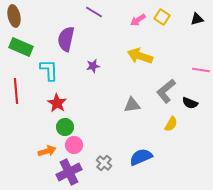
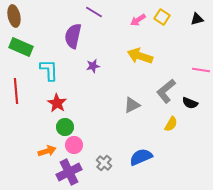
purple semicircle: moved 7 px right, 3 px up
gray triangle: rotated 18 degrees counterclockwise
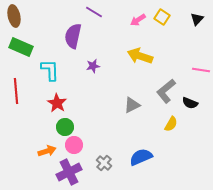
black triangle: rotated 32 degrees counterclockwise
cyan L-shape: moved 1 px right
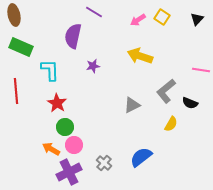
brown ellipse: moved 1 px up
orange arrow: moved 4 px right, 2 px up; rotated 132 degrees counterclockwise
blue semicircle: rotated 15 degrees counterclockwise
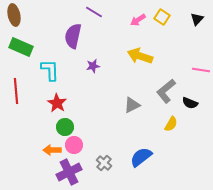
orange arrow: moved 1 px right, 1 px down; rotated 30 degrees counterclockwise
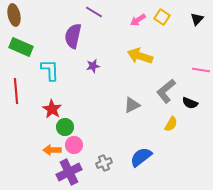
red star: moved 5 px left, 6 px down
gray cross: rotated 28 degrees clockwise
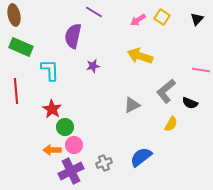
purple cross: moved 2 px right, 1 px up
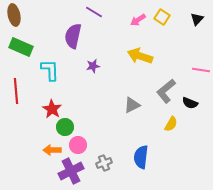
pink circle: moved 4 px right
blue semicircle: rotated 45 degrees counterclockwise
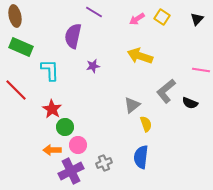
brown ellipse: moved 1 px right, 1 px down
pink arrow: moved 1 px left, 1 px up
red line: moved 1 px up; rotated 40 degrees counterclockwise
gray triangle: rotated 12 degrees counterclockwise
yellow semicircle: moved 25 px left; rotated 49 degrees counterclockwise
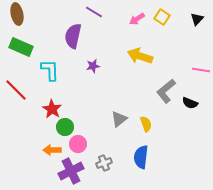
brown ellipse: moved 2 px right, 2 px up
gray triangle: moved 13 px left, 14 px down
pink circle: moved 1 px up
